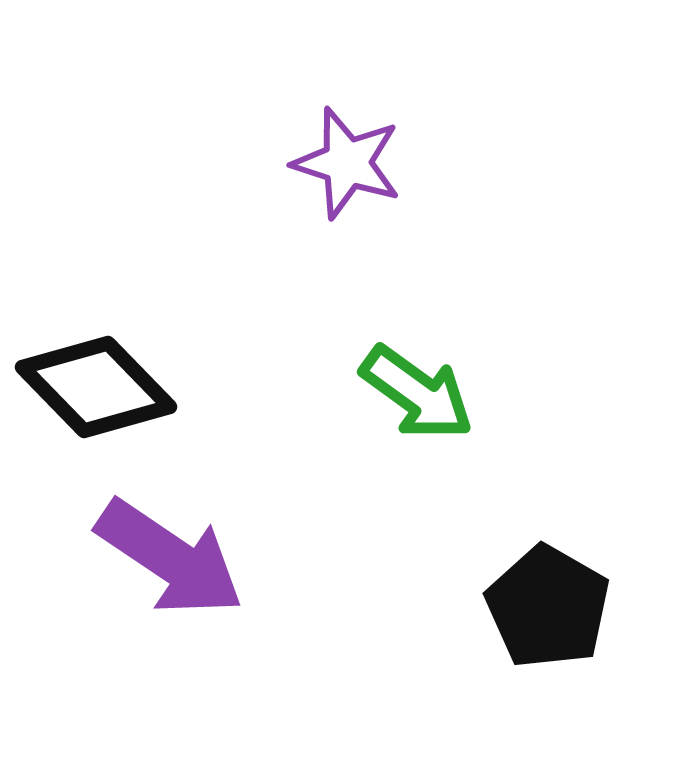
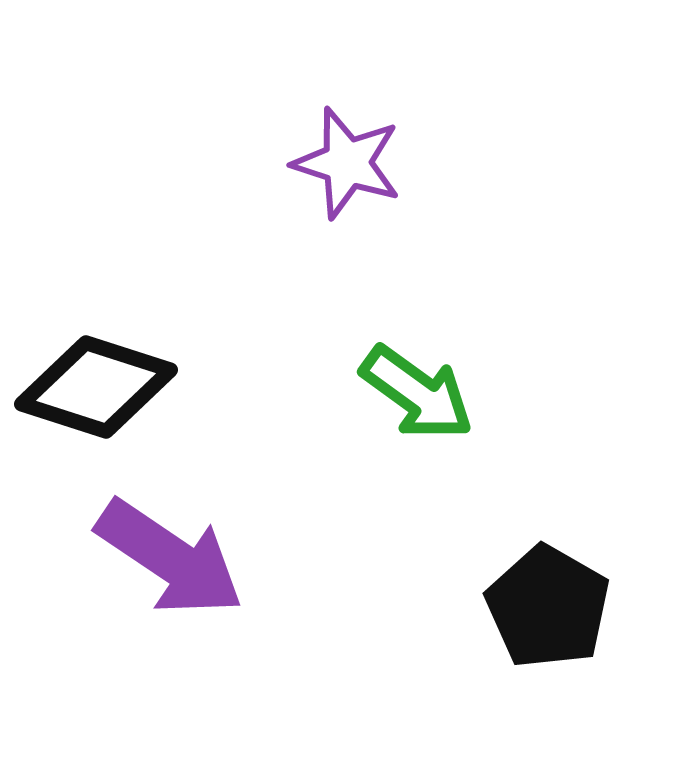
black diamond: rotated 28 degrees counterclockwise
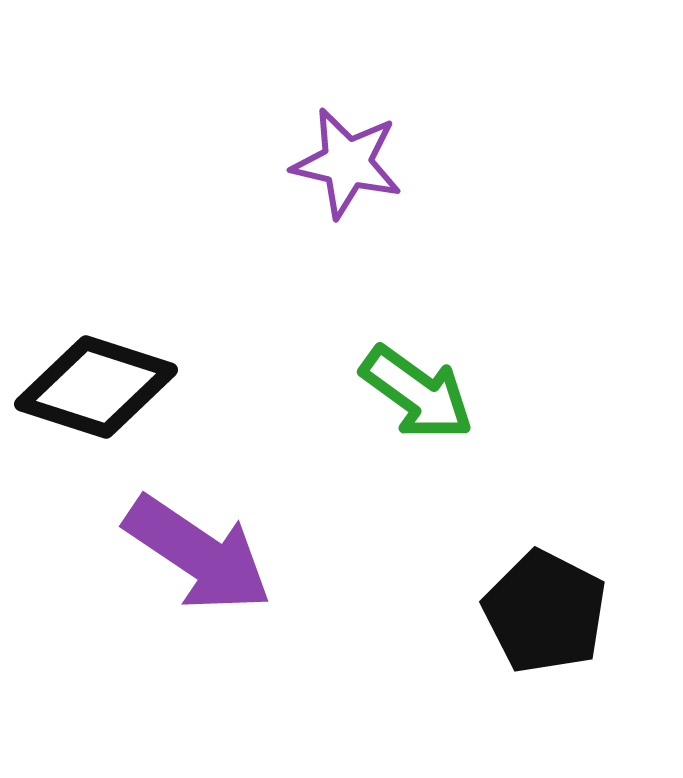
purple star: rotated 5 degrees counterclockwise
purple arrow: moved 28 px right, 4 px up
black pentagon: moved 3 px left, 5 px down; rotated 3 degrees counterclockwise
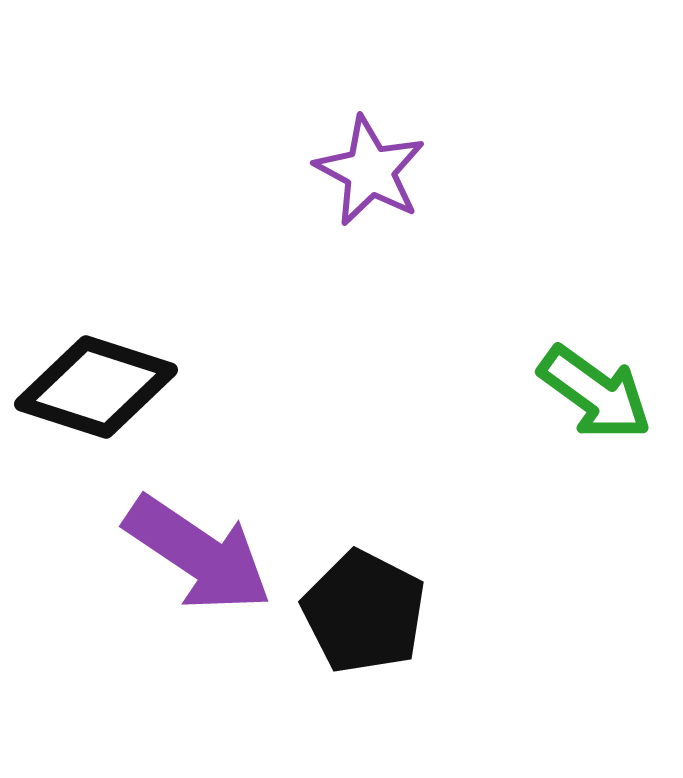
purple star: moved 23 px right, 8 px down; rotated 15 degrees clockwise
green arrow: moved 178 px right
black pentagon: moved 181 px left
